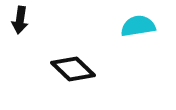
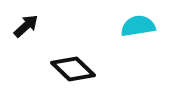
black arrow: moved 6 px right, 6 px down; rotated 140 degrees counterclockwise
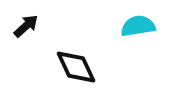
black diamond: moved 3 px right, 2 px up; rotated 21 degrees clockwise
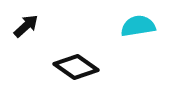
black diamond: rotated 30 degrees counterclockwise
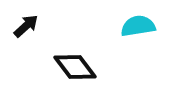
black diamond: moved 1 px left; rotated 18 degrees clockwise
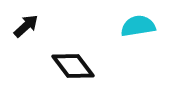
black diamond: moved 2 px left, 1 px up
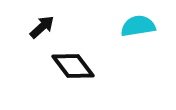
black arrow: moved 16 px right, 1 px down
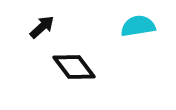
black diamond: moved 1 px right, 1 px down
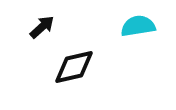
black diamond: rotated 66 degrees counterclockwise
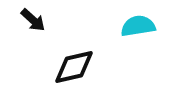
black arrow: moved 9 px left, 7 px up; rotated 84 degrees clockwise
